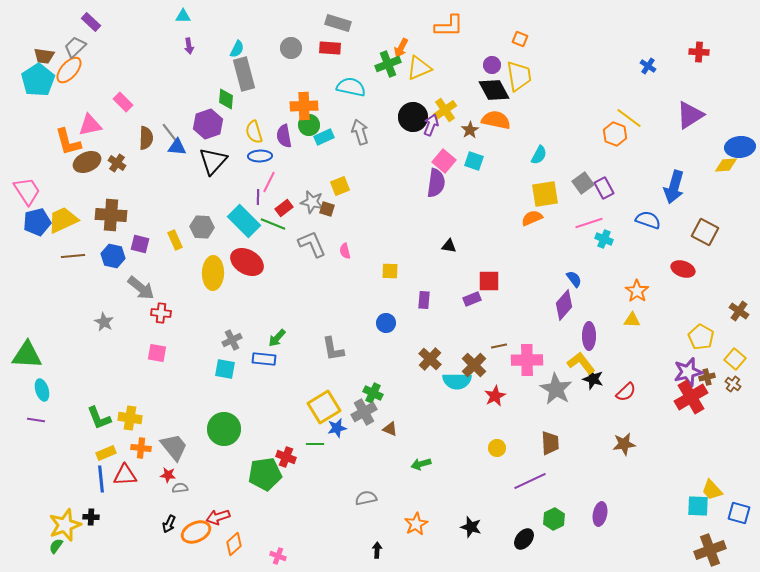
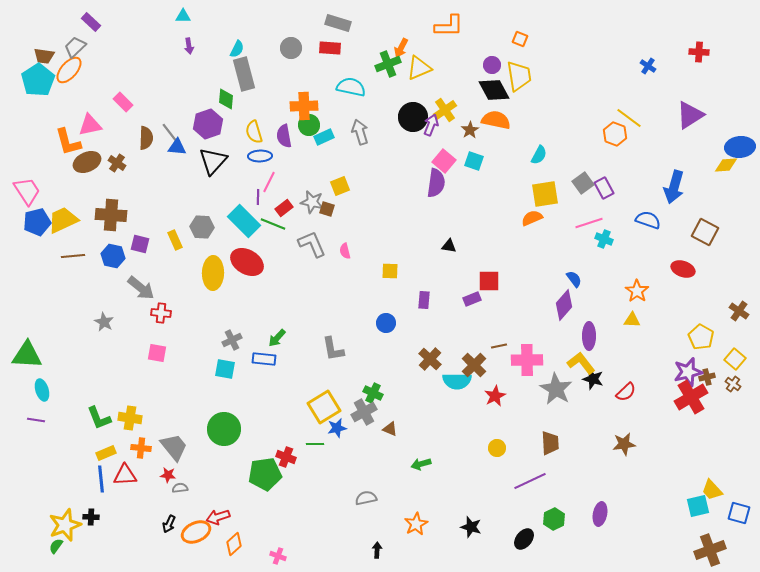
cyan square at (698, 506): rotated 15 degrees counterclockwise
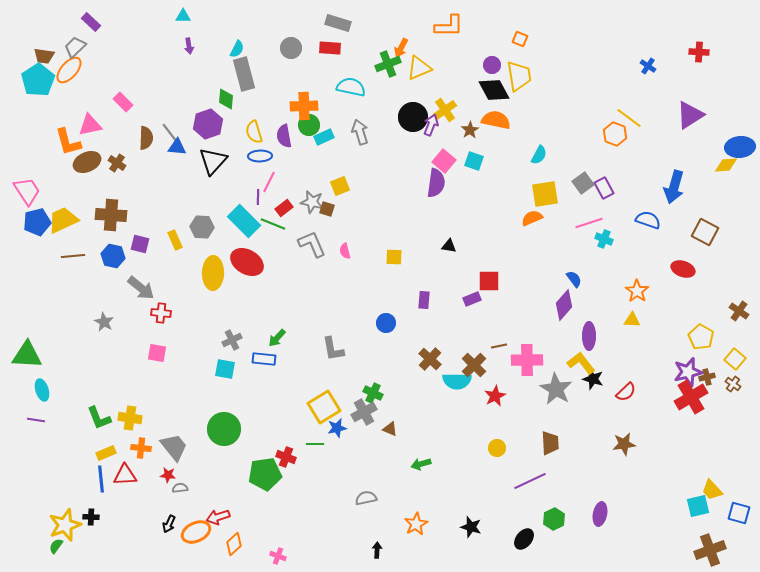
yellow square at (390, 271): moved 4 px right, 14 px up
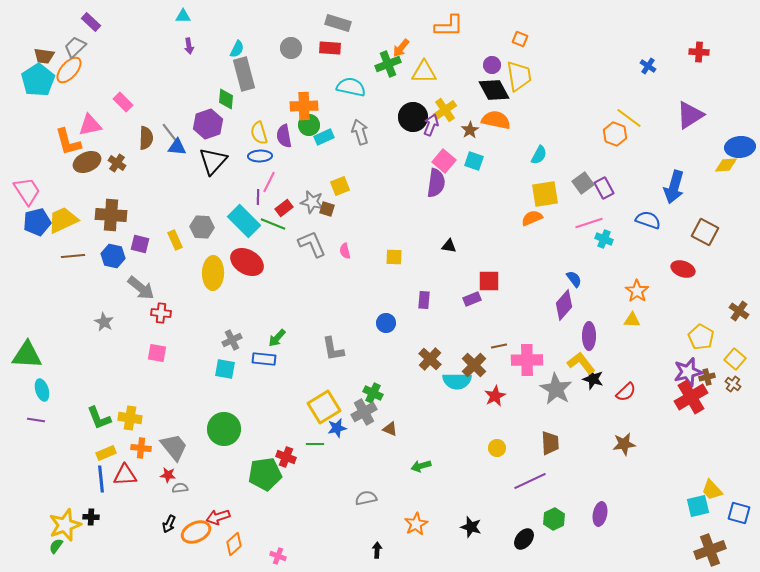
orange arrow at (401, 48): rotated 12 degrees clockwise
yellow triangle at (419, 68): moved 5 px right, 4 px down; rotated 24 degrees clockwise
yellow semicircle at (254, 132): moved 5 px right, 1 px down
green arrow at (421, 464): moved 2 px down
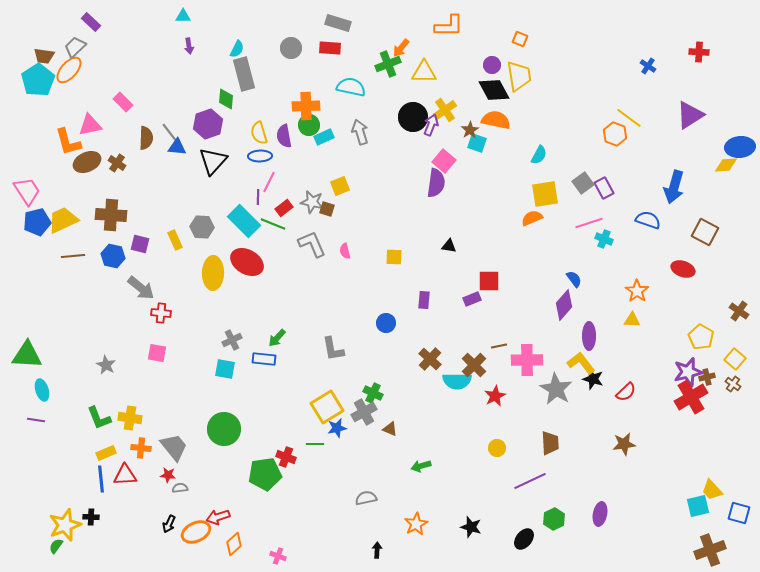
orange cross at (304, 106): moved 2 px right
cyan square at (474, 161): moved 3 px right, 18 px up
gray star at (104, 322): moved 2 px right, 43 px down
yellow square at (324, 407): moved 3 px right
